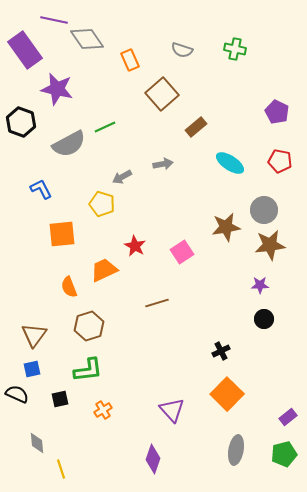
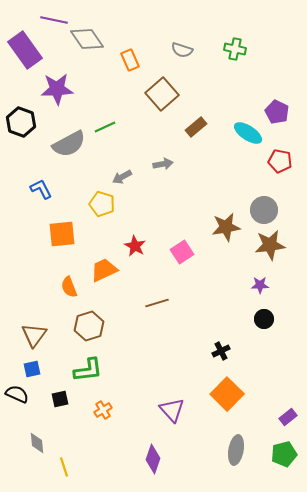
purple star at (57, 89): rotated 16 degrees counterclockwise
cyan ellipse at (230, 163): moved 18 px right, 30 px up
yellow line at (61, 469): moved 3 px right, 2 px up
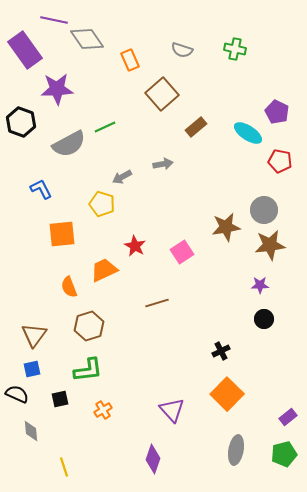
gray diamond at (37, 443): moved 6 px left, 12 px up
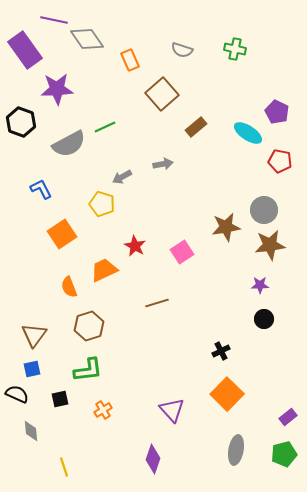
orange square at (62, 234): rotated 28 degrees counterclockwise
